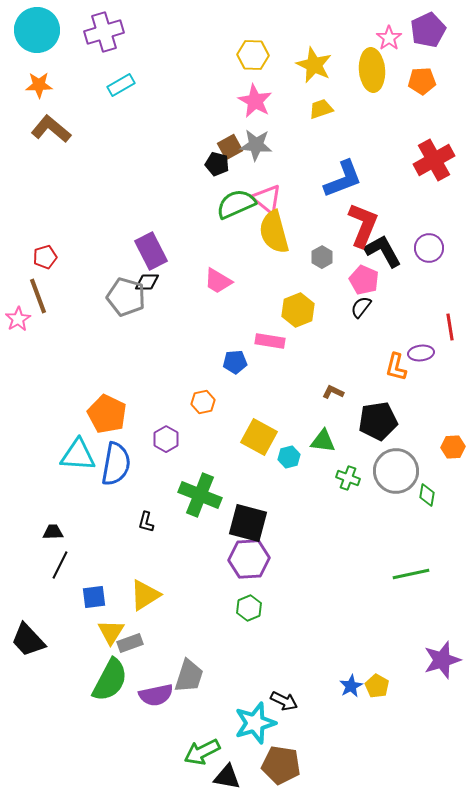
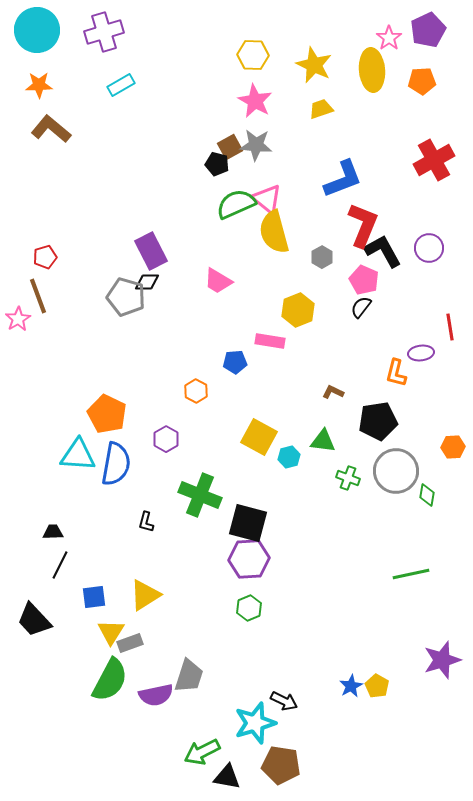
orange L-shape at (396, 367): moved 6 px down
orange hexagon at (203, 402): moved 7 px left, 11 px up; rotated 20 degrees counterclockwise
black trapezoid at (28, 640): moved 6 px right, 20 px up
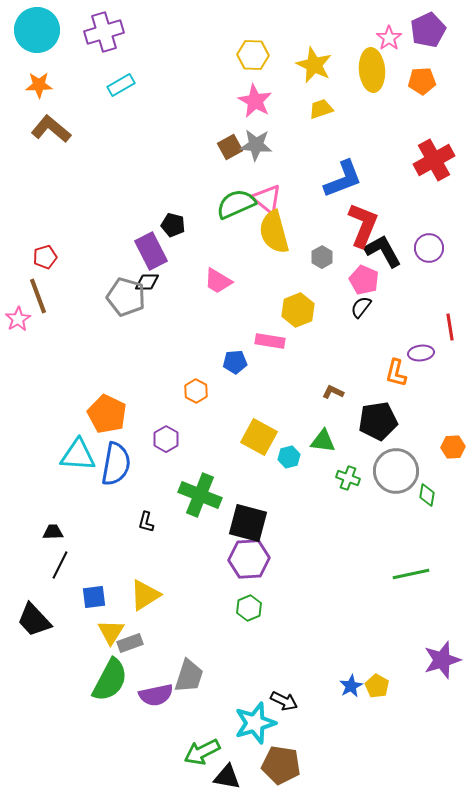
black pentagon at (217, 164): moved 44 px left, 61 px down
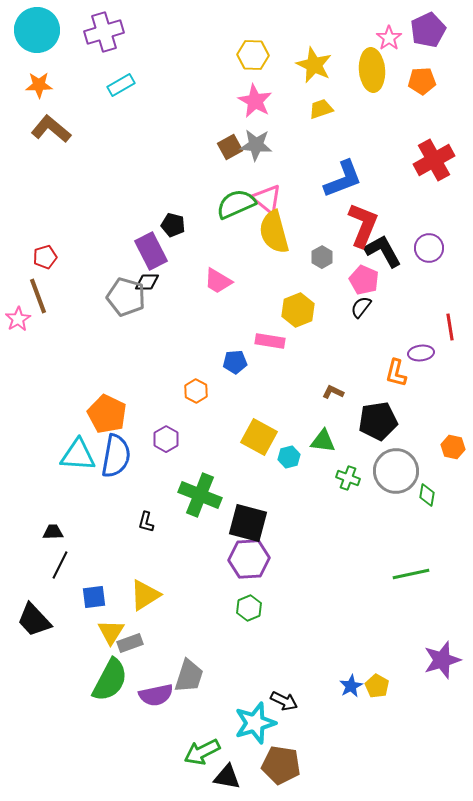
orange hexagon at (453, 447): rotated 15 degrees clockwise
blue semicircle at (116, 464): moved 8 px up
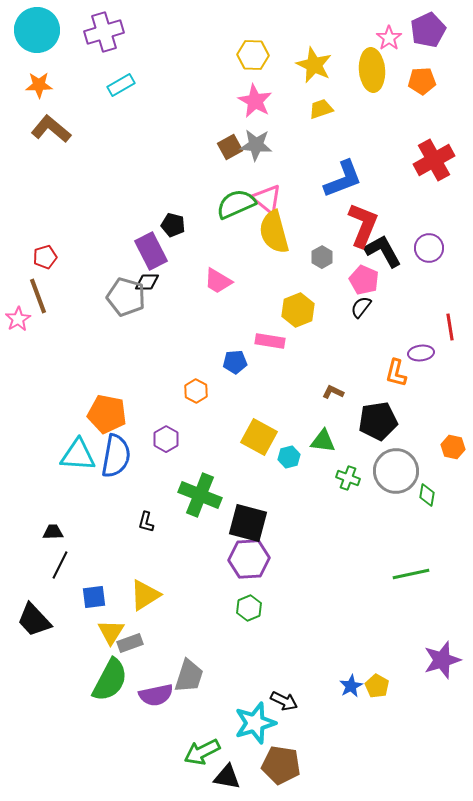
orange pentagon at (107, 414): rotated 15 degrees counterclockwise
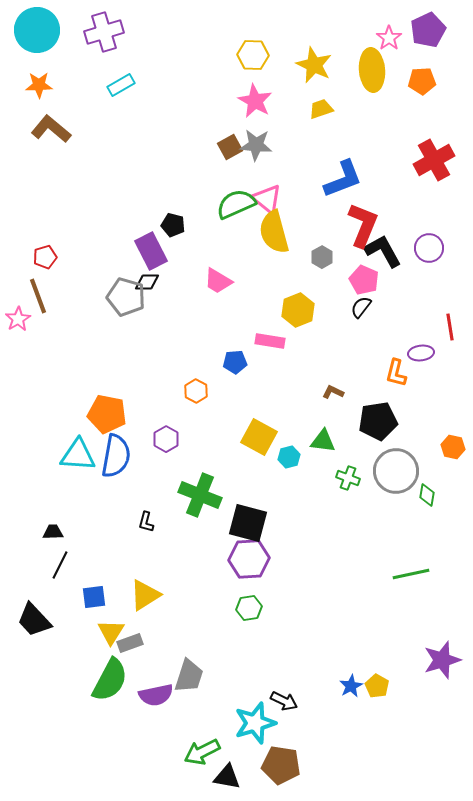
green hexagon at (249, 608): rotated 15 degrees clockwise
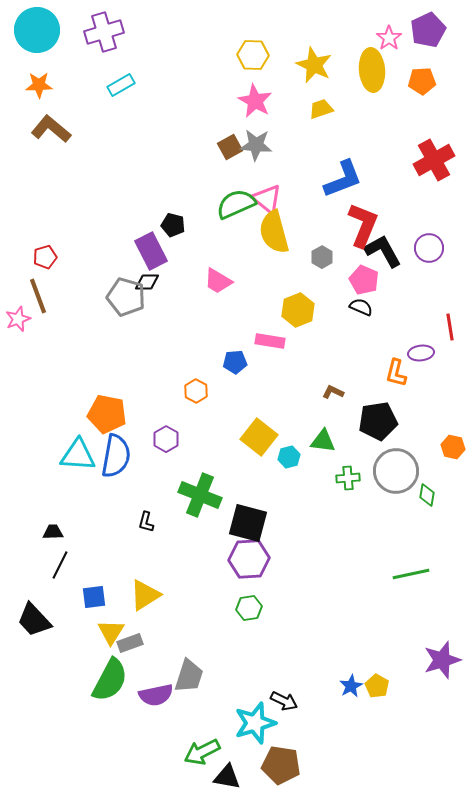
black semicircle at (361, 307): rotated 75 degrees clockwise
pink star at (18, 319): rotated 10 degrees clockwise
yellow square at (259, 437): rotated 9 degrees clockwise
green cross at (348, 478): rotated 25 degrees counterclockwise
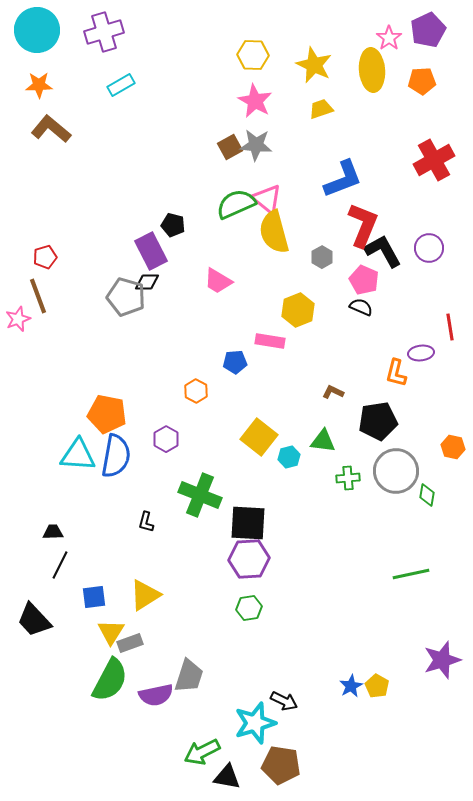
black square at (248, 523): rotated 12 degrees counterclockwise
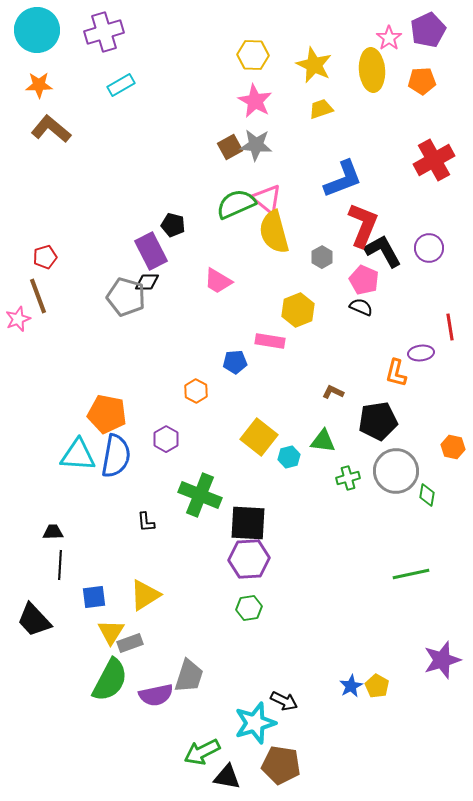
green cross at (348, 478): rotated 10 degrees counterclockwise
black L-shape at (146, 522): rotated 20 degrees counterclockwise
black line at (60, 565): rotated 24 degrees counterclockwise
